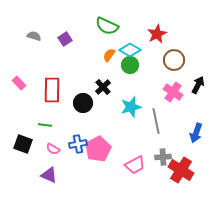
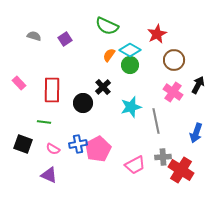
green line: moved 1 px left, 3 px up
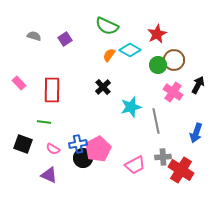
green circle: moved 28 px right
black circle: moved 55 px down
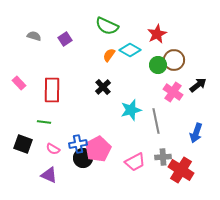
black arrow: rotated 24 degrees clockwise
cyan star: moved 3 px down
pink trapezoid: moved 3 px up
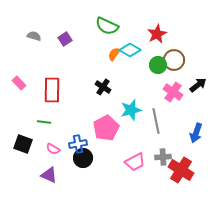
orange semicircle: moved 5 px right, 1 px up
black cross: rotated 14 degrees counterclockwise
pink pentagon: moved 8 px right, 21 px up
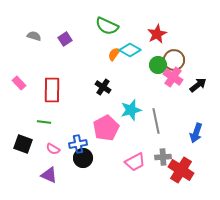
pink cross: moved 15 px up
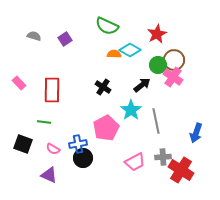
orange semicircle: rotated 56 degrees clockwise
black arrow: moved 56 px left
cyan star: rotated 20 degrees counterclockwise
